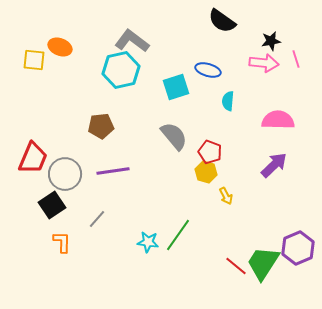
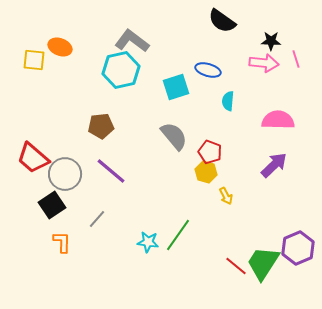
black star: rotated 12 degrees clockwise
red trapezoid: rotated 108 degrees clockwise
purple line: moved 2 px left; rotated 48 degrees clockwise
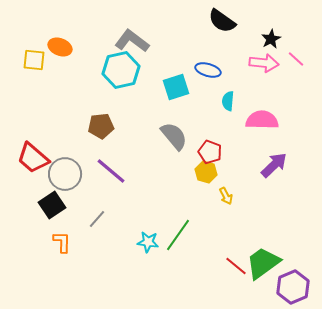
black star: moved 2 px up; rotated 30 degrees counterclockwise
pink line: rotated 30 degrees counterclockwise
pink semicircle: moved 16 px left
purple hexagon: moved 5 px left, 39 px down
green trapezoid: rotated 21 degrees clockwise
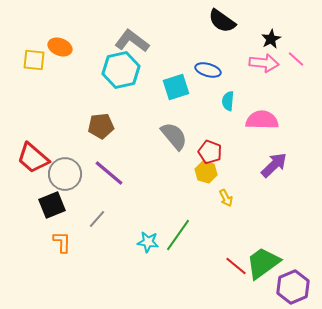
purple line: moved 2 px left, 2 px down
yellow arrow: moved 2 px down
black square: rotated 12 degrees clockwise
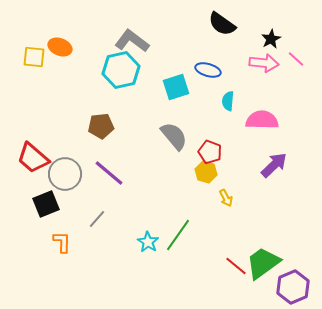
black semicircle: moved 3 px down
yellow square: moved 3 px up
black square: moved 6 px left, 1 px up
cyan star: rotated 25 degrees clockwise
